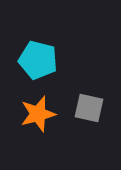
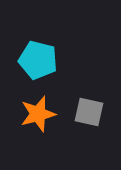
gray square: moved 4 px down
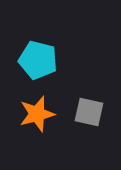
orange star: moved 1 px left
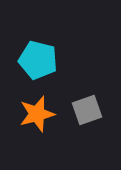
gray square: moved 2 px left, 2 px up; rotated 32 degrees counterclockwise
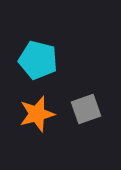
gray square: moved 1 px left, 1 px up
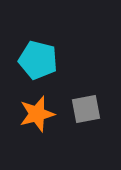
gray square: rotated 8 degrees clockwise
